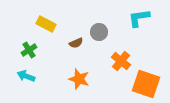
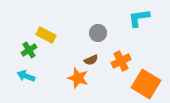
yellow rectangle: moved 11 px down
gray circle: moved 1 px left, 1 px down
brown semicircle: moved 15 px right, 17 px down
orange cross: rotated 24 degrees clockwise
orange star: moved 1 px left, 1 px up
orange square: rotated 12 degrees clockwise
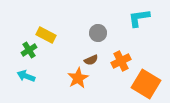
orange star: rotated 25 degrees clockwise
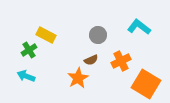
cyan L-shape: moved 9 px down; rotated 45 degrees clockwise
gray circle: moved 2 px down
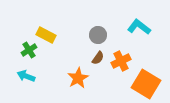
brown semicircle: moved 7 px right, 2 px up; rotated 32 degrees counterclockwise
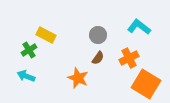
orange cross: moved 8 px right, 3 px up
orange star: rotated 20 degrees counterclockwise
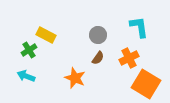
cyan L-shape: rotated 45 degrees clockwise
orange star: moved 3 px left
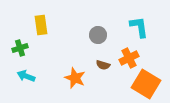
yellow rectangle: moved 5 px left, 10 px up; rotated 54 degrees clockwise
green cross: moved 9 px left, 2 px up; rotated 14 degrees clockwise
brown semicircle: moved 5 px right, 7 px down; rotated 72 degrees clockwise
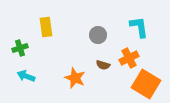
yellow rectangle: moved 5 px right, 2 px down
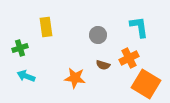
orange star: rotated 15 degrees counterclockwise
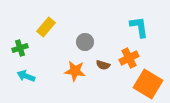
yellow rectangle: rotated 48 degrees clockwise
gray circle: moved 13 px left, 7 px down
orange star: moved 7 px up
orange square: moved 2 px right
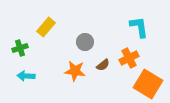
brown semicircle: rotated 56 degrees counterclockwise
cyan arrow: rotated 18 degrees counterclockwise
